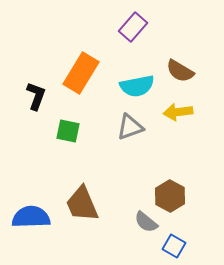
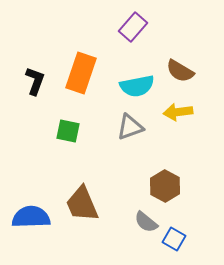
orange rectangle: rotated 12 degrees counterclockwise
black L-shape: moved 1 px left, 15 px up
brown hexagon: moved 5 px left, 10 px up
blue square: moved 7 px up
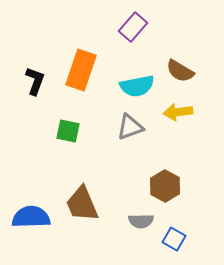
orange rectangle: moved 3 px up
gray semicircle: moved 5 px left, 1 px up; rotated 40 degrees counterclockwise
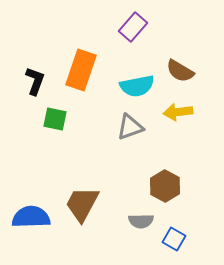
green square: moved 13 px left, 12 px up
brown trapezoid: rotated 51 degrees clockwise
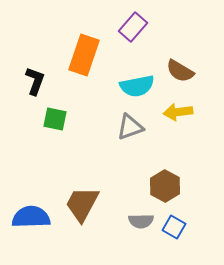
orange rectangle: moved 3 px right, 15 px up
blue square: moved 12 px up
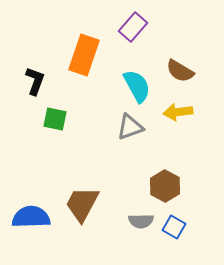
cyan semicircle: rotated 108 degrees counterclockwise
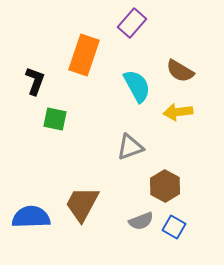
purple rectangle: moved 1 px left, 4 px up
gray triangle: moved 20 px down
gray semicircle: rotated 20 degrees counterclockwise
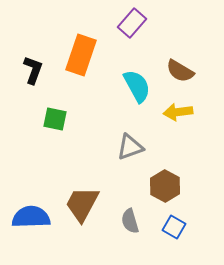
orange rectangle: moved 3 px left
black L-shape: moved 2 px left, 11 px up
gray semicircle: moved 11 px left; rotated 95 degrees clockwise
